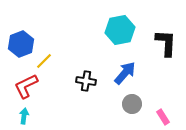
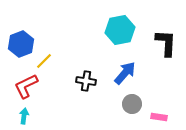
pink rectangle: moved 4 px left; rotated 49 degrees counterclockwise
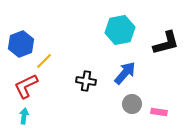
black L-shape: rotated 72 degrees clockwise
pink rectangle: moved 5 px up
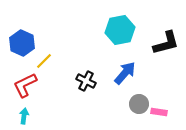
blue hexagon: moved 1 px right, 1 px up; rotated 15 degrees counterclockwise
black cross: rotated 18 degrees clockwise
red L-shape: moved 1 px left, 1 px up
gray circle: moved 7 px right
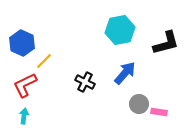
black cross: moved 1 px left, 1 px down
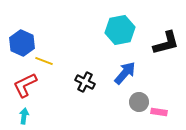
yellow line: rotated 66 degrees clockwise
gray circle: moved 2 px up
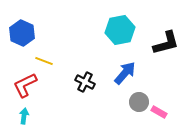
blue hexagon: moved 10 px up
pink rectangle: rotated 21 degrees clockwise
